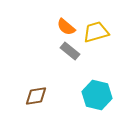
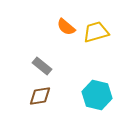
gray rectangle: moved 28 px left, 15 px down
brown diamond: moved 4 px right
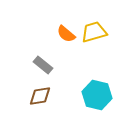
orange semicircle: moved 7 px down
yellow trapezoid: moved 2 px left
gray rectangle: moved 1 px right, 1 px up
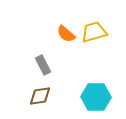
gray rectangle: rotated 24 degrees clockwise
cyan hexagon: moved 1 px left, 2 px down; rotated 12 degrees counterclockwise
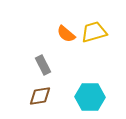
cyan hexagon: moved 6 px left
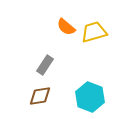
orange semicircle: moved 7 px up
gray rectangle: moved 2 px right; rotated 60 degrees clockwise
cyan hexagon: rotated 20 degrees clockwise
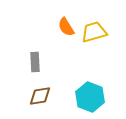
orange semicircle: rotated 18 degrees clockwise
gray rectangle: moved 10 px left, 3 px up; rotated 36 degrees counterclockwise
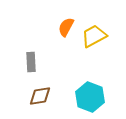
orange semicircle: rotated 60 degrees clockwise
yellow trapezoid: moved 4 px down; rotated 12 degrees counterclockwise
gray rectangle: moved 4 px left
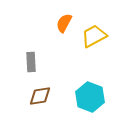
orange semicircle: moved 2 px left, 4 px up
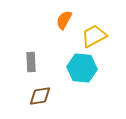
orange semicircle: moved 3 px up
cyan hexagon: moved 8 px left, 29 px up; rotated 16 degrees counterclockwise
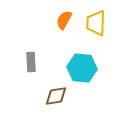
yellow trapezoid: moved 2 px right, 13 px up; rotated 60 degrees counterclockwise
brown diamond: moved 16 px right
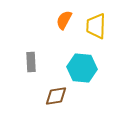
yellow trapezoid: moved 3 px down
